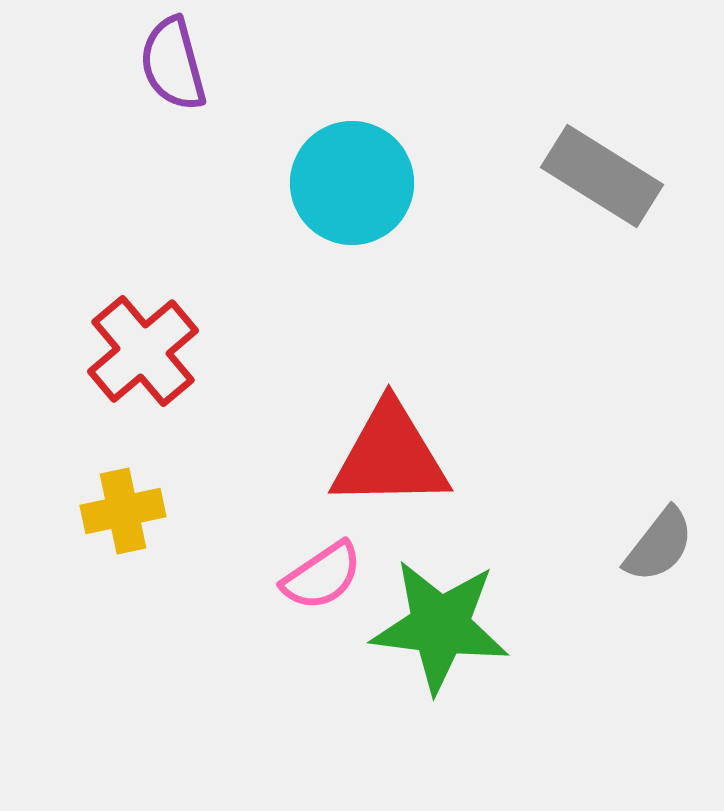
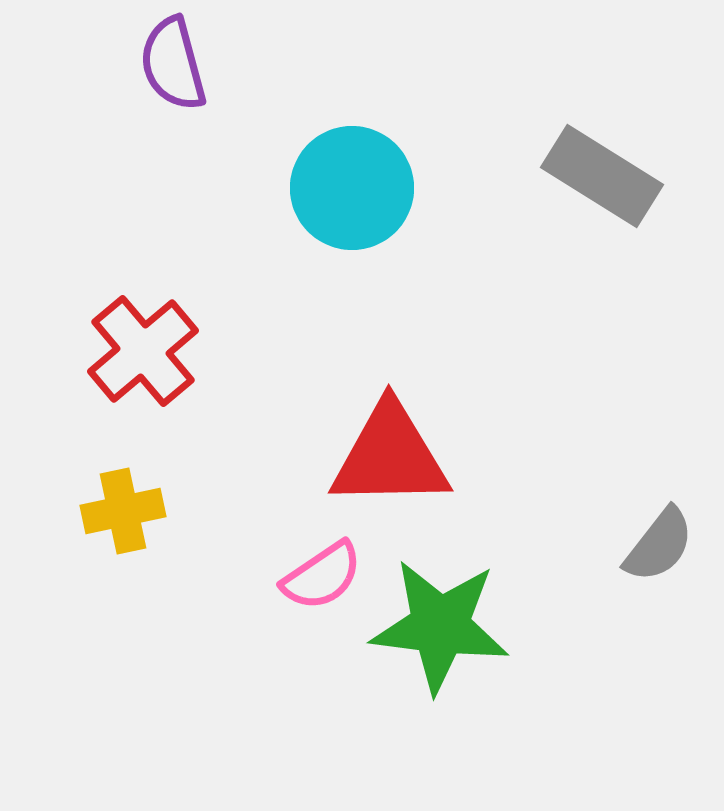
cyan circle: moved 5 px down
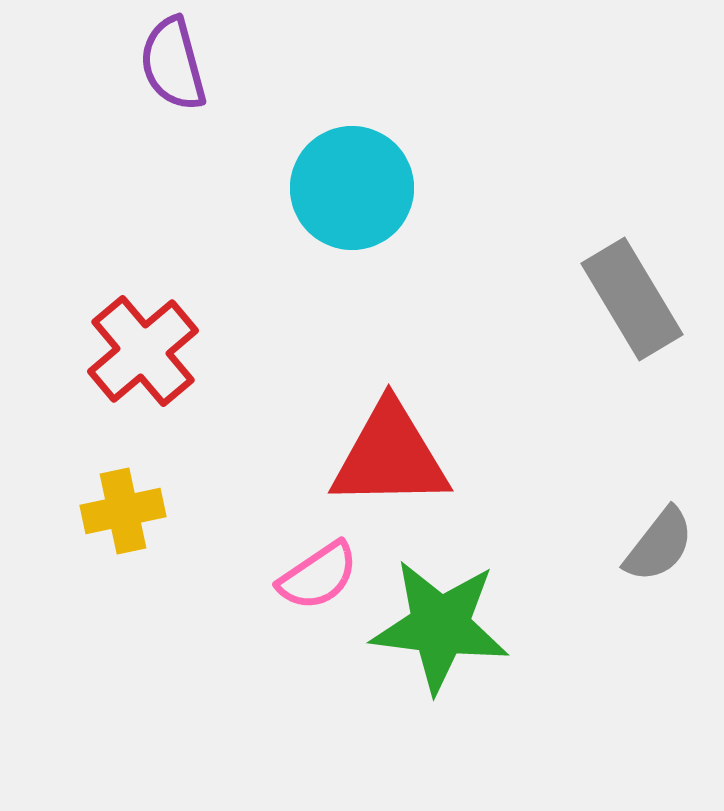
gray rectangle: moved 30 px right, 123 px down; rotated 27 degrees clockwise
pink semicircle: moved 4 px left
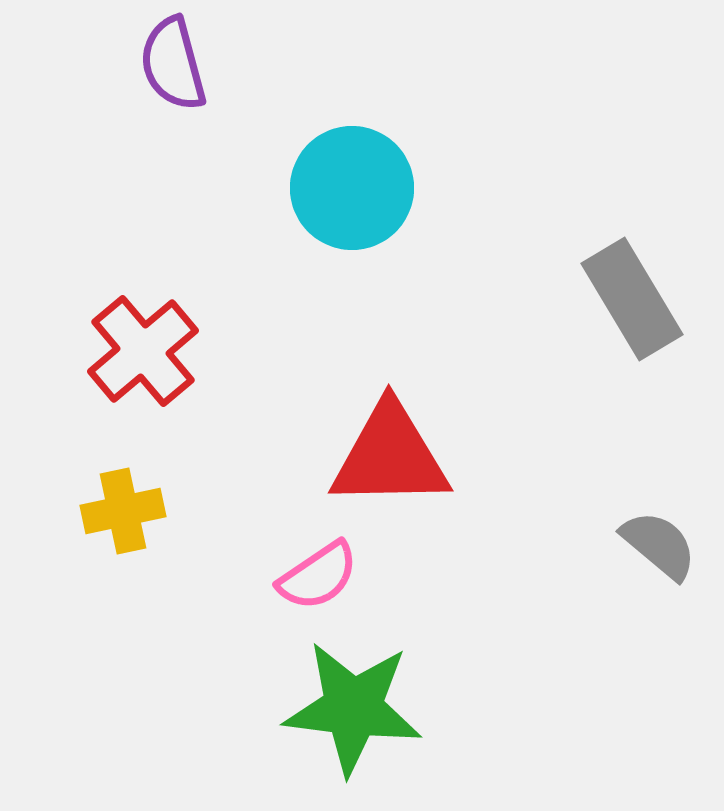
gray semicircle: rotated 88 degrees counterclockwise
green star: moved 87 px left, 82 px down
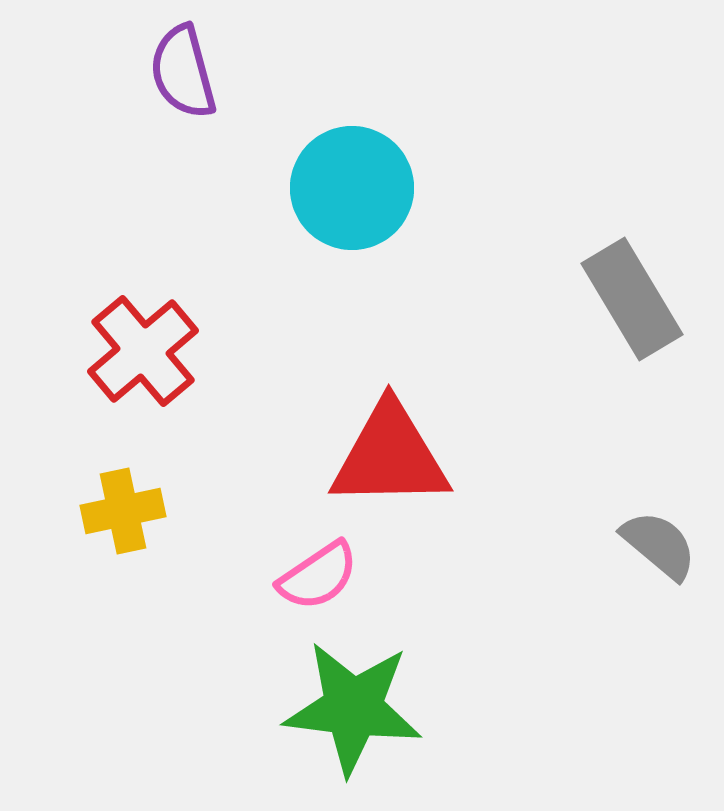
purple semicircle: moved 10 px right, 8 px down
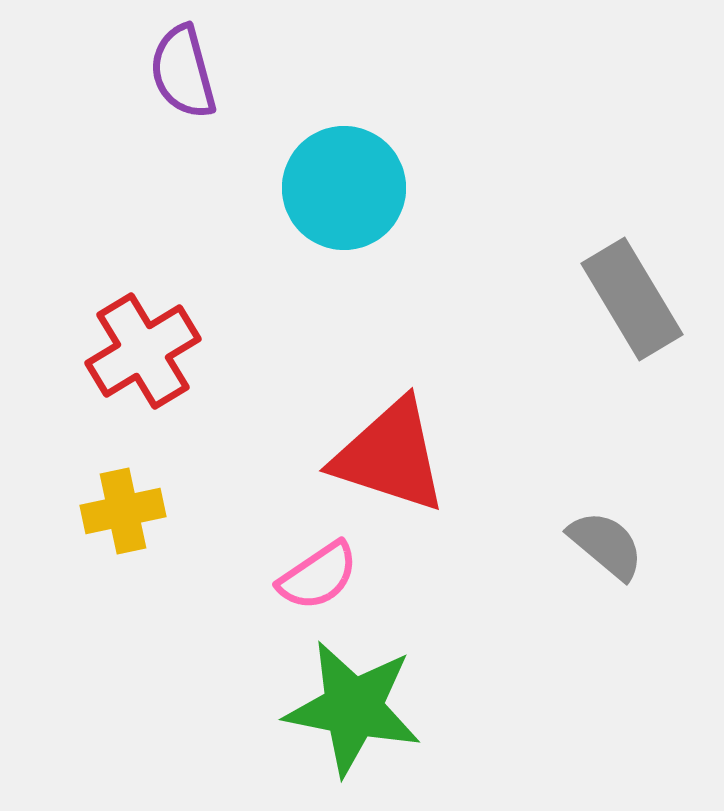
cyan circle: moved 8 px left
red cross: rotated 9 degrees clockwise
red triangle: rotated 19 degrees clockwise
gray semicircle: moved 53 px left
green star: rotated 4 degrees clockwise
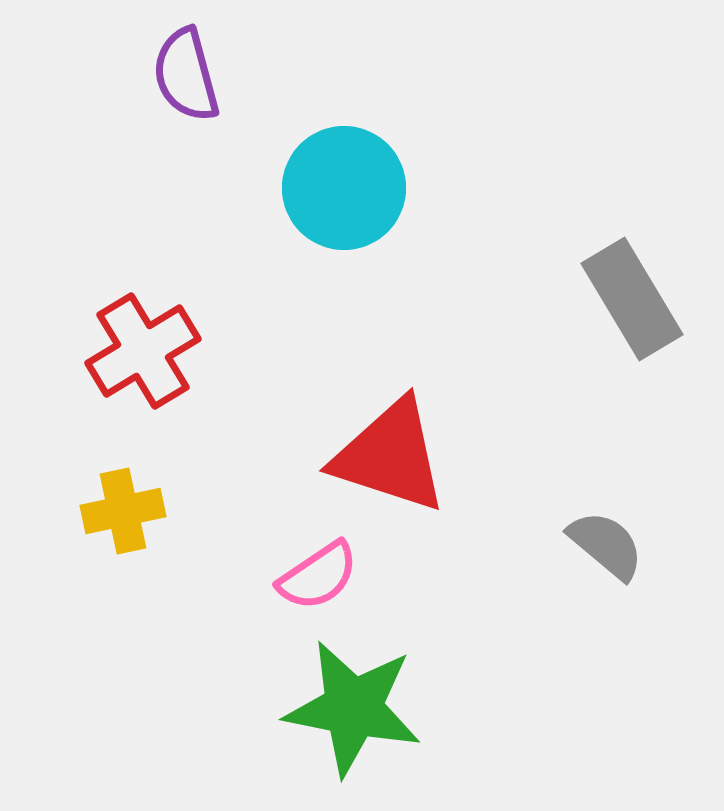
purple semicircle: moved 3 px right, 3 px down
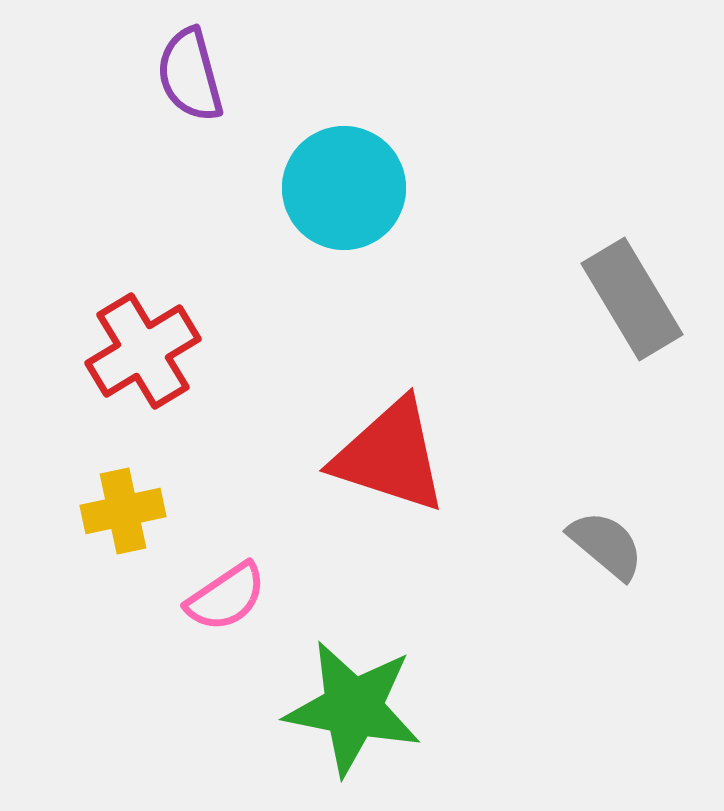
purple semicircle: moved 4 px right
pink semicircle: moved 92 px left, 21 px down
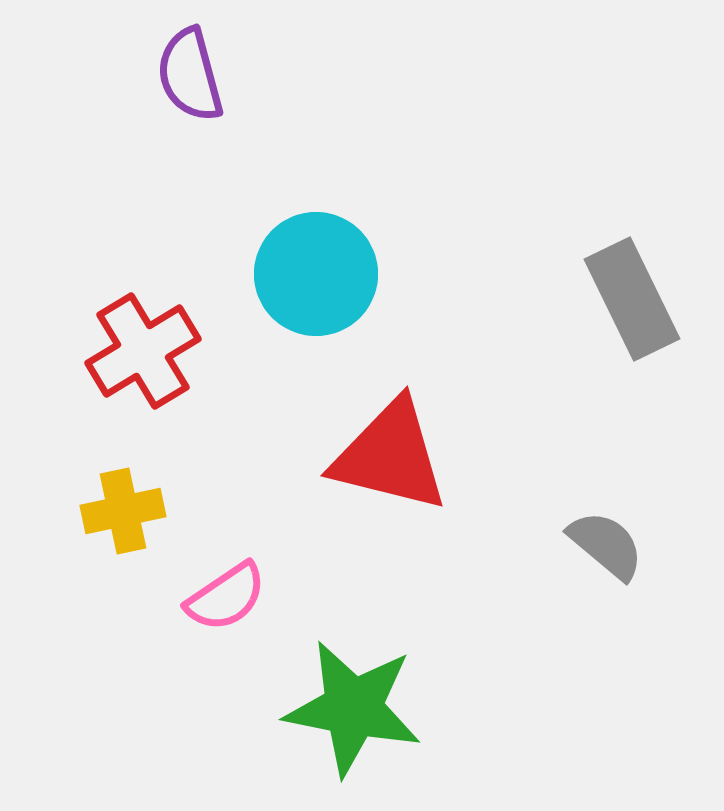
cyan circle: moved 28 px left, 86 px down
gray rectangle: rotated 5 degrees clockwise
red triangle: rotated 4 degrees counterclockwise
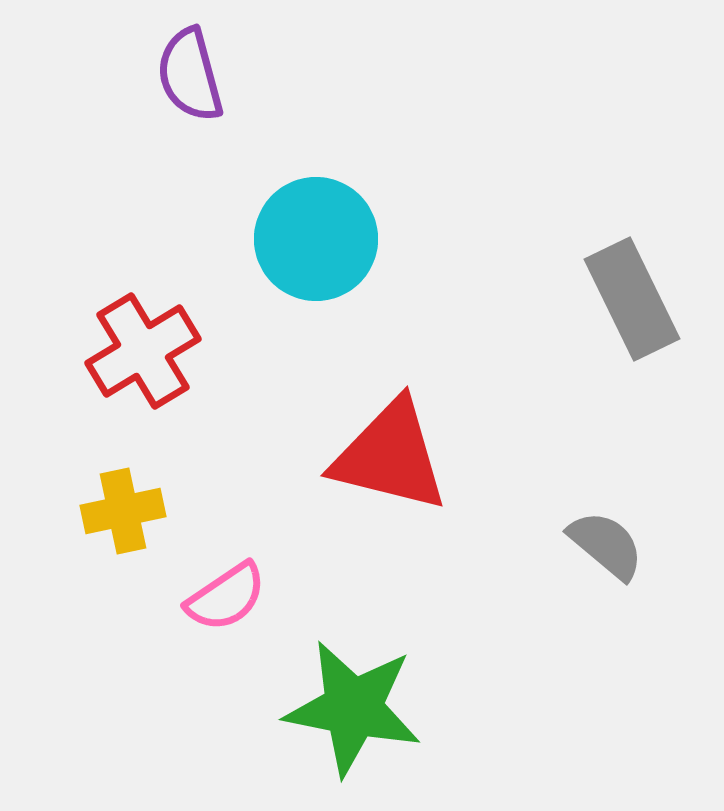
cyan circle: moved 35 px up
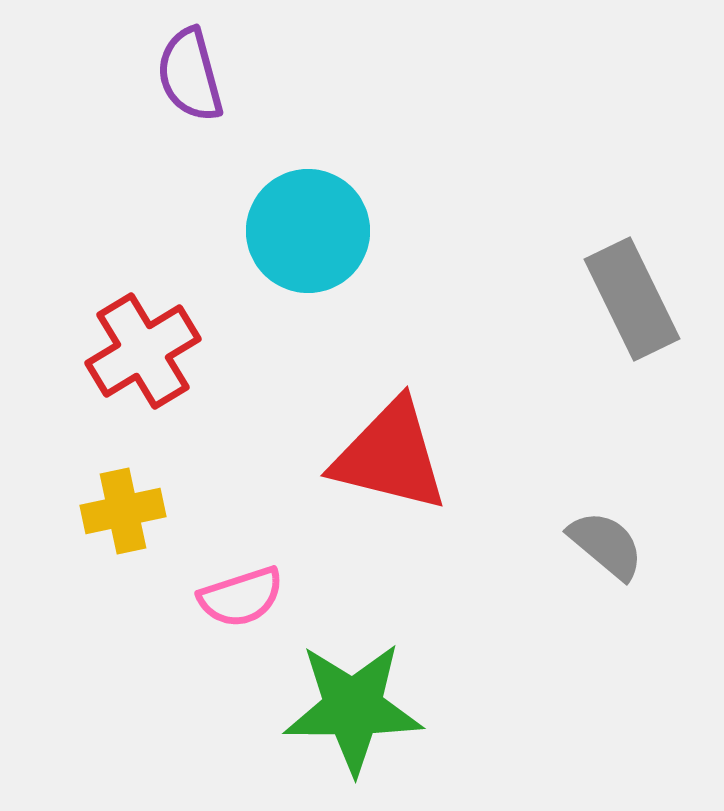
cyan circle: moved 8 px left, 8 px up
pink semicircle: moved 15 px right; rotated 16 degrees clockwise
green star: rotated 11 degrees counterclockwise
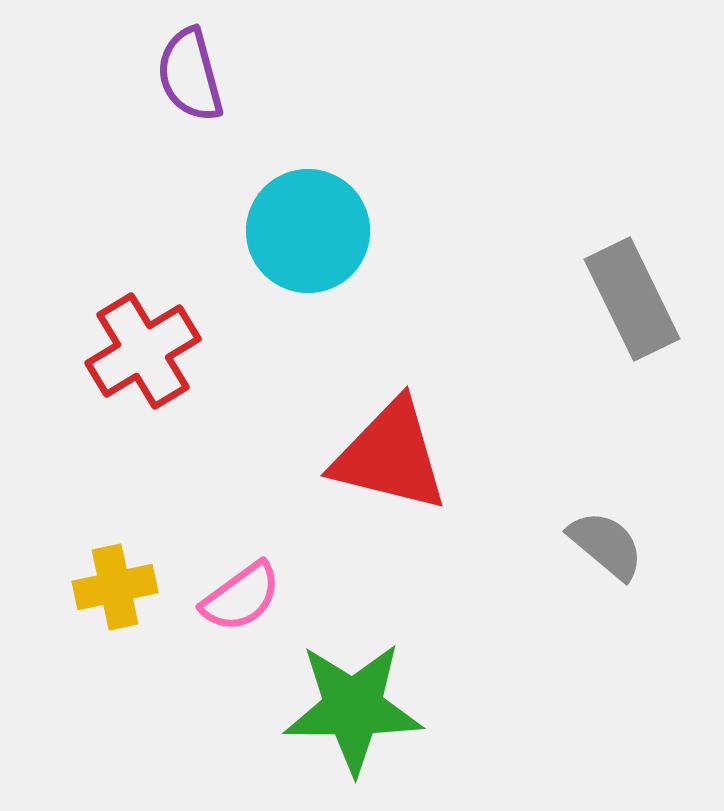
yellow cross: moved 8 px left, 76 px down
pink semicircle: rotated 18 degrees counterclockwise
